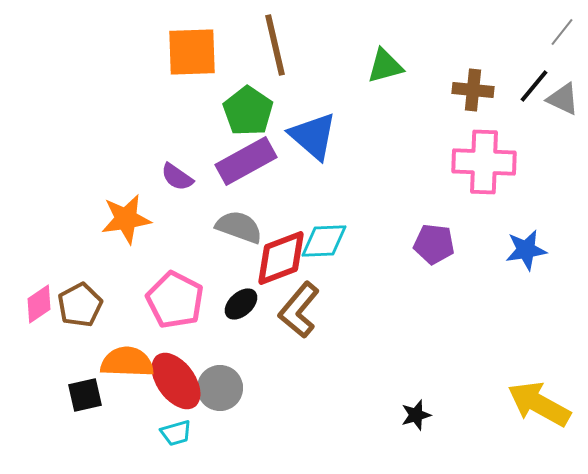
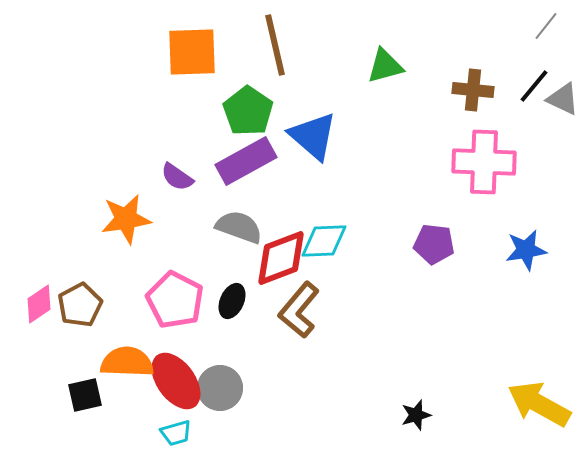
gray line: moved 16 px left, 6 px up
black ellipse: moved 9 px left, 3 px up; rotated 24 degrees counterclockwise
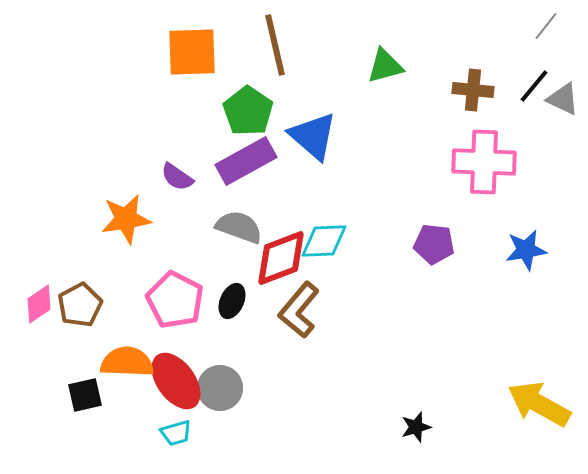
black star: moved 12 px down
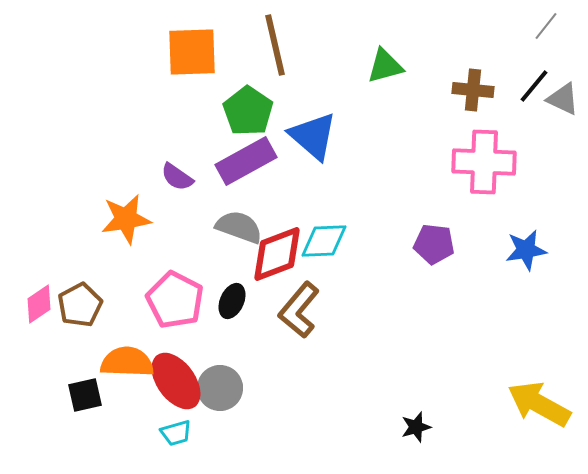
red diamond: moved 4 px left, 4 px up
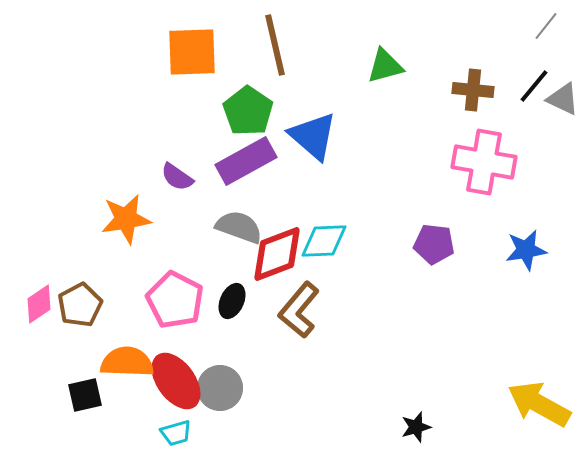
pink cross: rotated 8 degrees clockwise
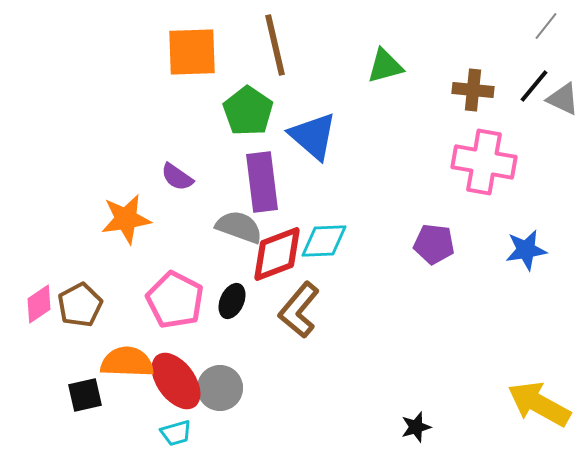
purple rectangle: moved 16 px right, 21 px down; rotated 68 degrees counterclockwise
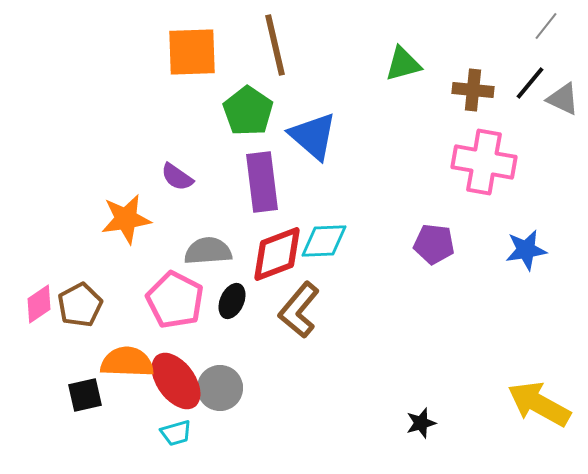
green triangle: moved 18 px right, 2 px up
black line: moved 4 px left, 3 px up
gray semicircle: moved 31 px left, 24 px down; rotated 24 degrees counterclockwise
black star: moved 5 px right, 4 px up
